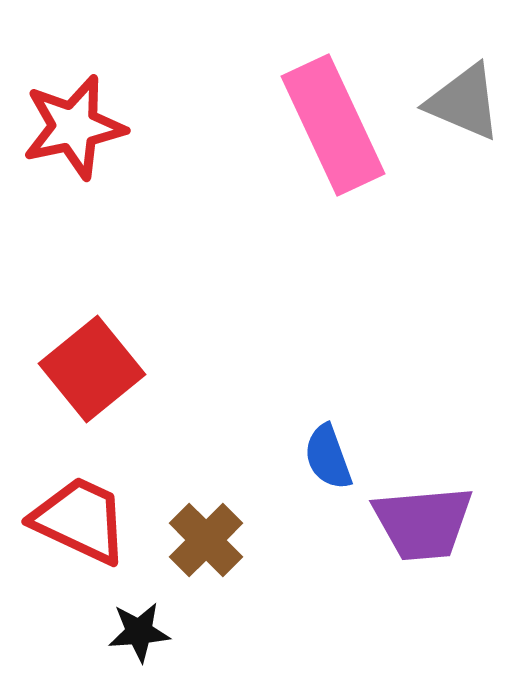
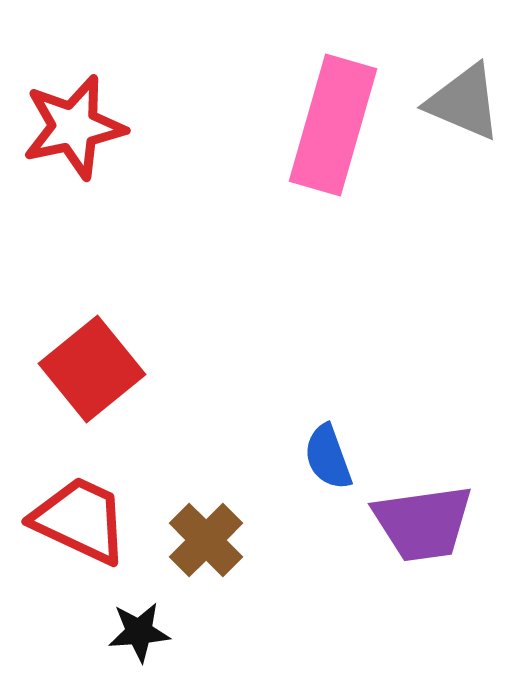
pink rectangle: rotated 41 degrees clockwise
purple trapezoid: rotated 3 degrees counterclockwise
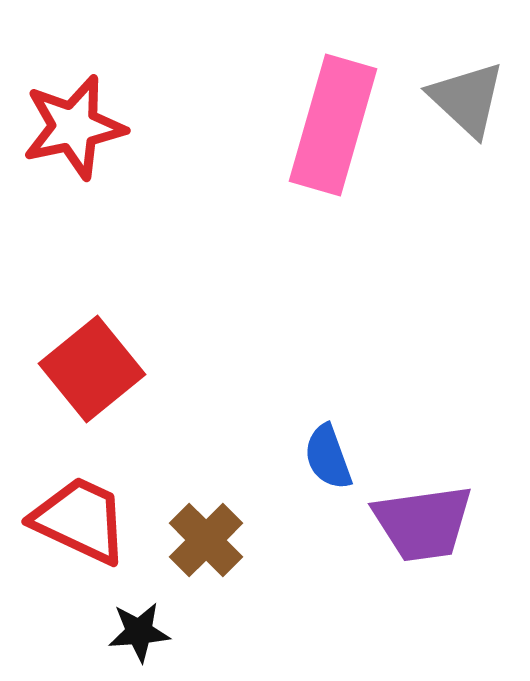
gray triangle: moved 3 px right, 3 px up; rotated 20 degrees clockwise
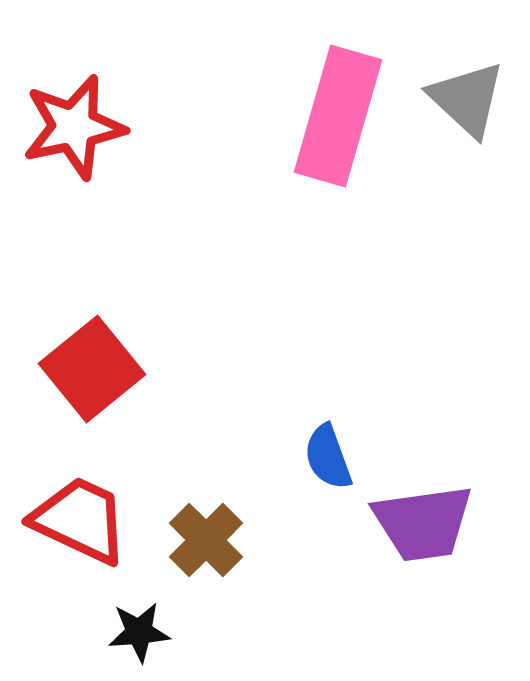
pink rectangle: moved 5 px right, 9 px up
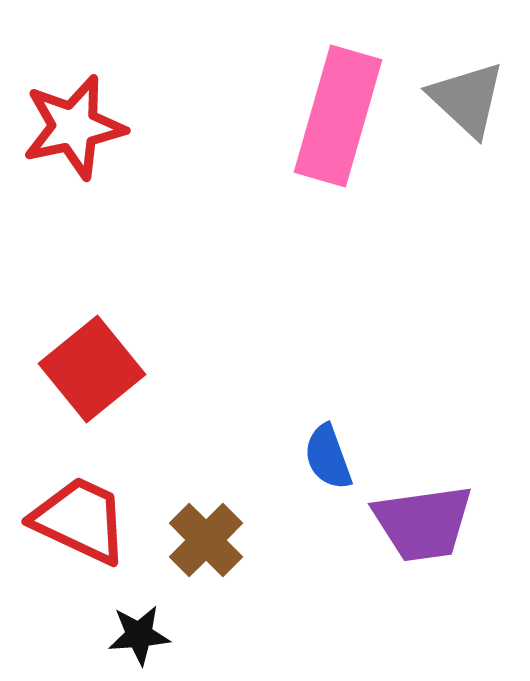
black star: moved 3 px down
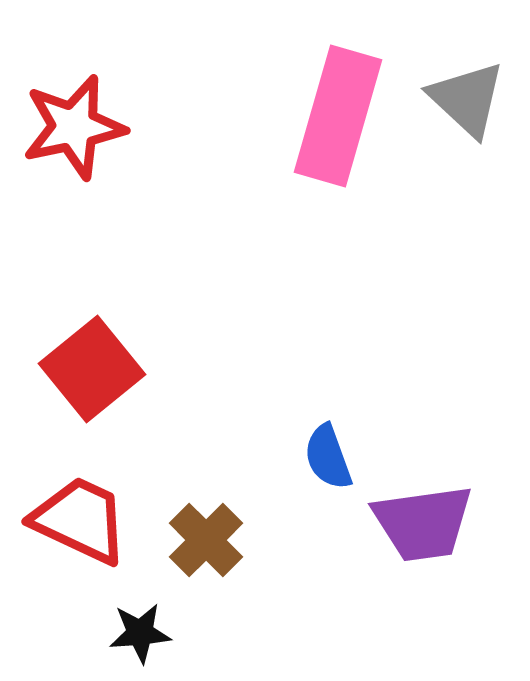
black star: moved 1 px right, 2 px up
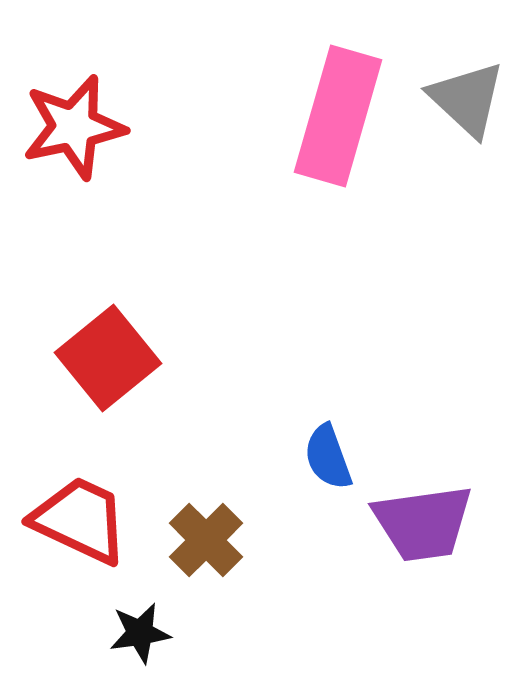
red square: moved 16 px right, 11 px up
black star: rotated 4 degrees counterclockwise
